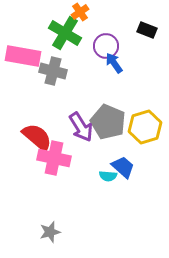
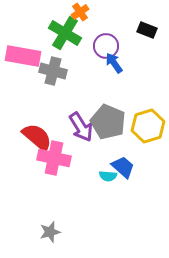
yellow hexagon: moved 3 px right, 1 px up
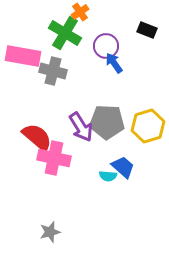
gray pentagon: moved 1 px left; rotated 20 degrees counterclockwise
